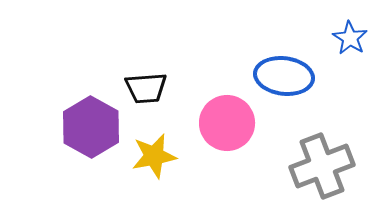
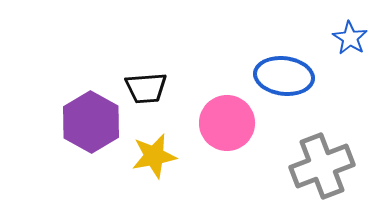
purple hexagon: moved 5 px up
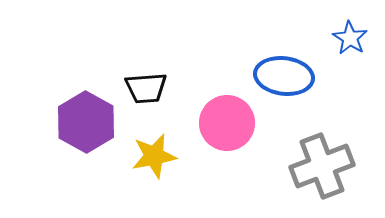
purple hexagon: moved 5 px left
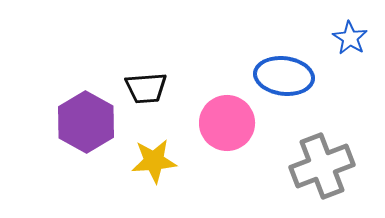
yellow star: moved 5 px down; rotated 6 degrees clockwise
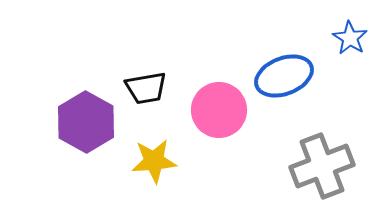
blue ellipse: rotated 28 degrees counterclockwise
black trapezoid: rotated 6 degrees counterclockwise
pink circle: moved 8 px left, 13 px up
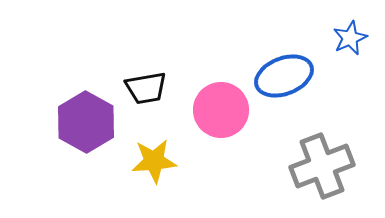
blue star: rotated 16 degrees clockwise
pink circle: moved 2 px right
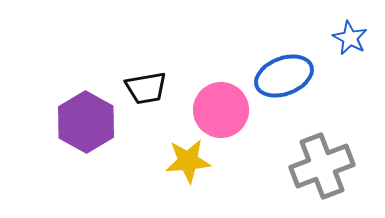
blue star: rotated 20 degrees counterclockwise
yellow star: moved 34 px right
